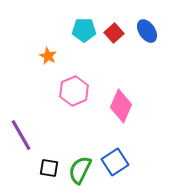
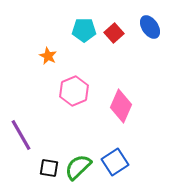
blue ellipse: moved 3 px right, 4 px up
green semicircle: moved 2 px left, 3 px up; rotated 20 degrees clockwise
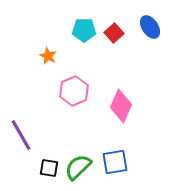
blue square: rotated 24 degrees clockwise
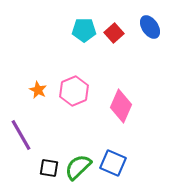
orange star: moved 10 px left, 34 px down
blue square: moved 2 px left, 1 px down; rotated 32 degrees clockwise
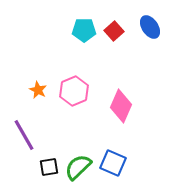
red square: moved 2 px up
purple line: moved 3 px right
black square: moved 1 px up; rotated 18 degrees counterclockwise
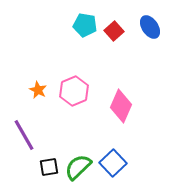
cyan pentagon: moved 1 px right, 5 px up; rotated 10 degrees clockwise
blue square: rotated 24 degrees clockwise
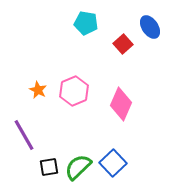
cyan pentagon: moved 1 px right, 2 px up
red square: moved 9 px right, 13 px down
pink diamond: moved 2 px up
